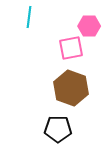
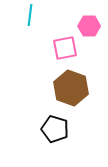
cyan line: moved 1 px right, 2 px up
pink square: moved 6 px left
black pentagon: moved 3 px left; rotated 16 degrees clockwise
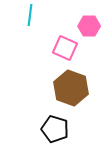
pink square: rotated 35 degrees clockwise
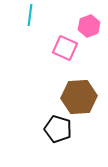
pink hexagon: rotated 20 degrees counterclockwise
brown hexagon: moved 8 px right, 9 px down; rotated 24 degrees counterclockwise
black pentagon: moved 3 px right
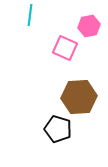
pink hexagon: rotated 10 degrees clockwise
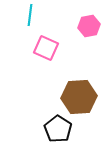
pink square: moved 19 px left
black pentagon: rotated 16 degrees clockwise
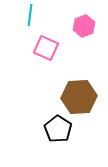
pink hexagon: moved 5 px left; rotated 10 degrees counterclockwise
